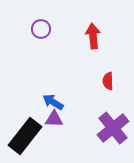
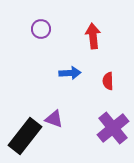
blue arrow: moved 17 px right, 29 px up; rotated 145 degrees clockwise
purple triangle: rotated 18 degrees clockwise
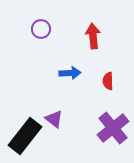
purple triangle: rotated 18 degrees clockwise
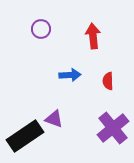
blue arrow: moved 2 px down
purple triangle: rotated 18 degrees counterclockwise
black rectangle: rotated 18 degrees clockwise
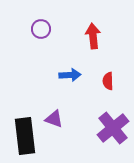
black rectangle: rotated 63 degrees counterclockwise
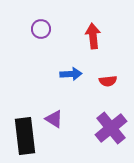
blue arrow: moved 1 px right, 1 px up
red semicircle: rotated 96 degrees counterclockwise
purple triangle: rotated 12 degrees clockwise
purple cross: moved 2 px left
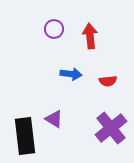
purple circle: moved 13 px right
red arrow: moved 3 px left
blue arrow: rotated 10 degrees clockwise
